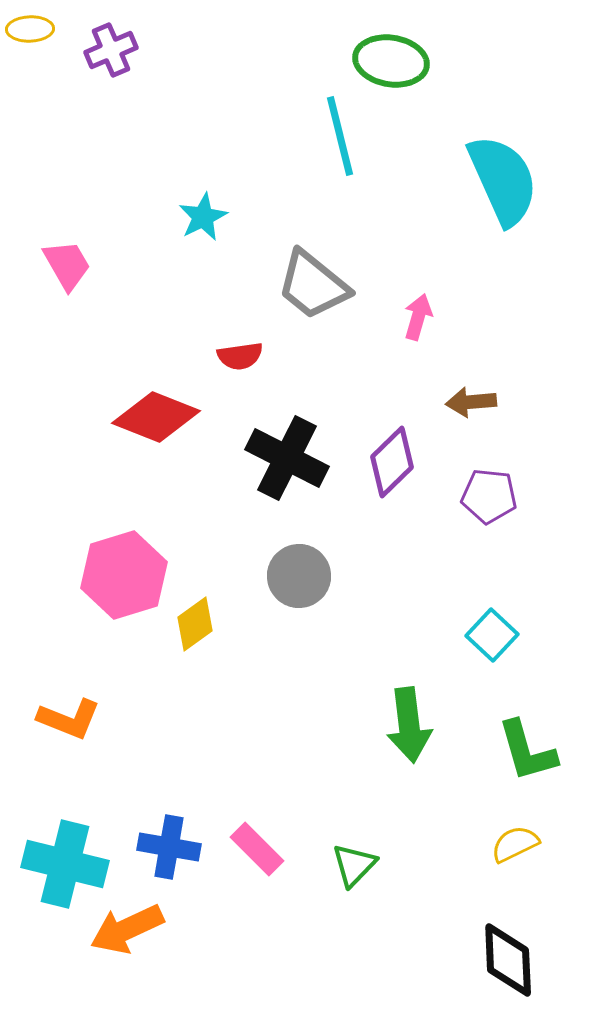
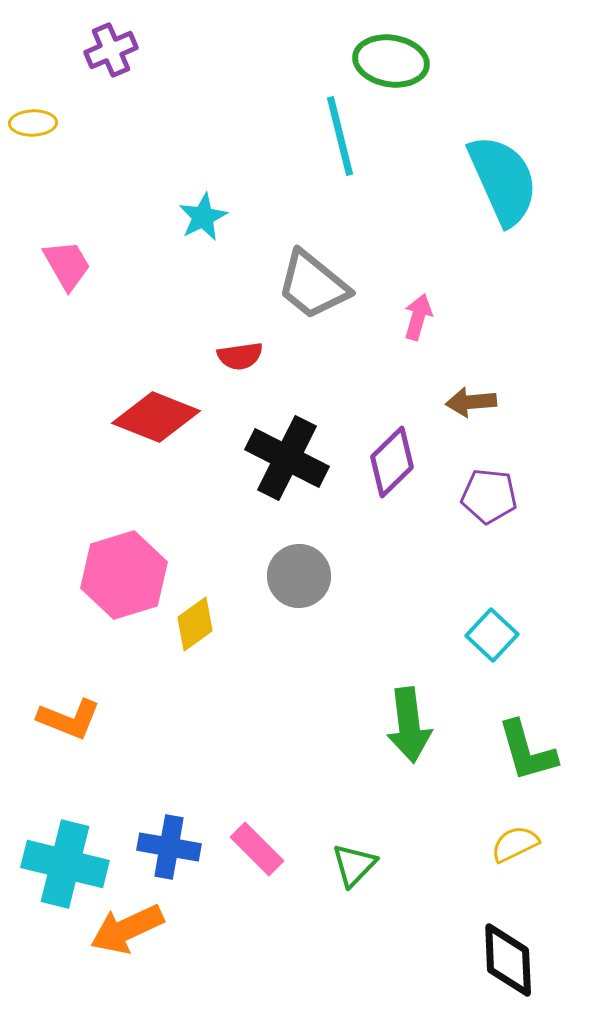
yellow ellipse: moved 3 px right, 94 px down
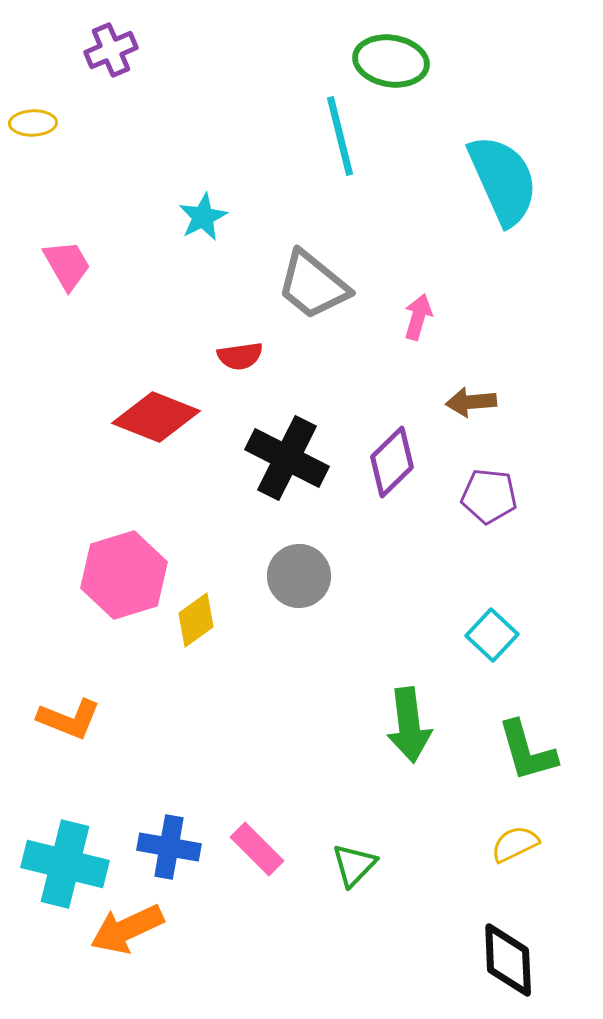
yellow diamond: moved 1 px right, 4 px up
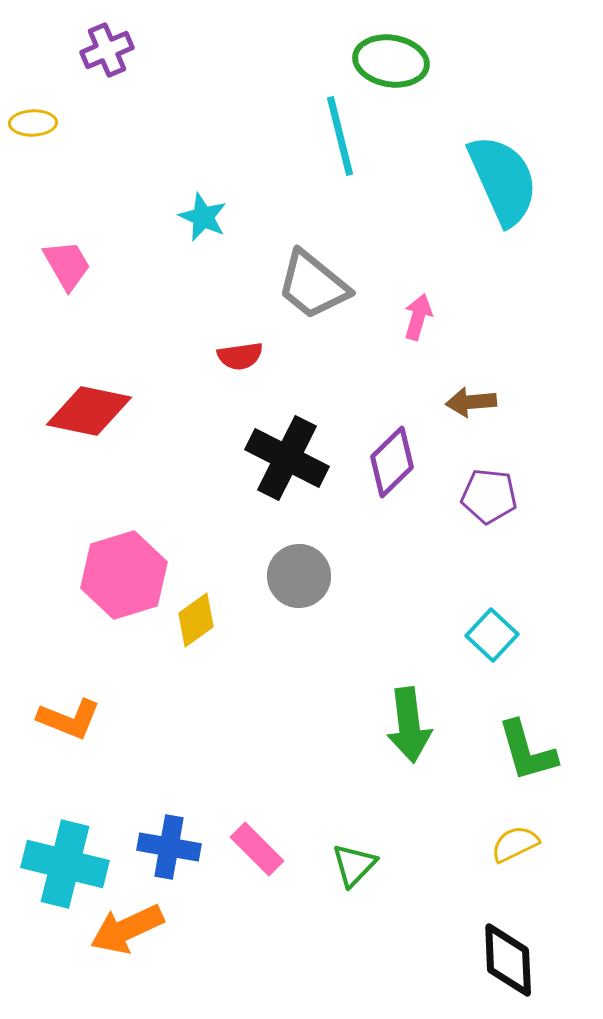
purple cross: moved 4 px left
cyan star: rotated 21 degrees counterclockwise
red diamond: moved 67 px left, 6 px up; rotated 10 degrees counterclockwise
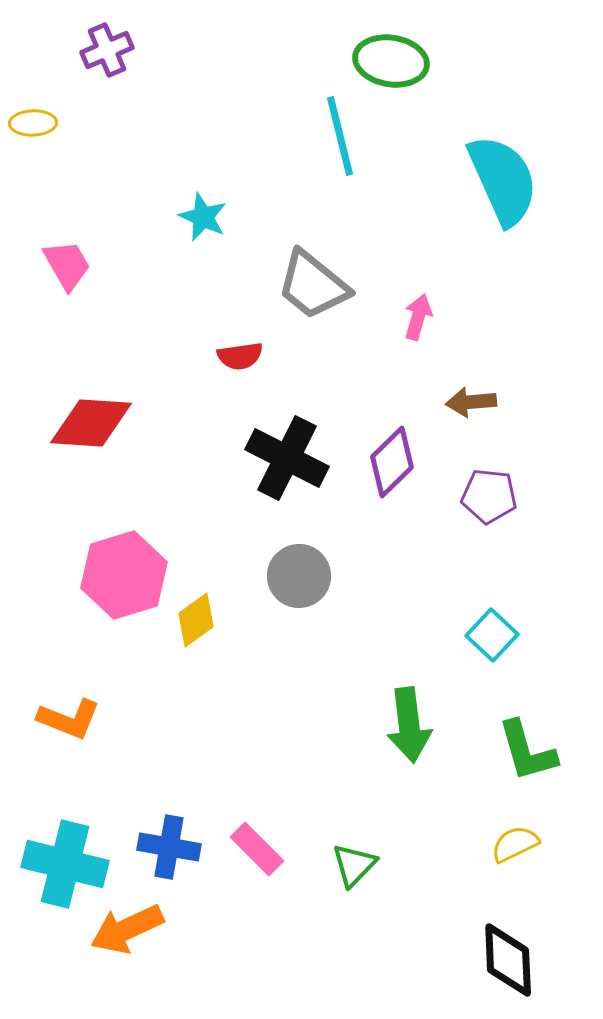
red diamond: moved 2 px right, 12 px down; rotated 8 degrees counterclockwise
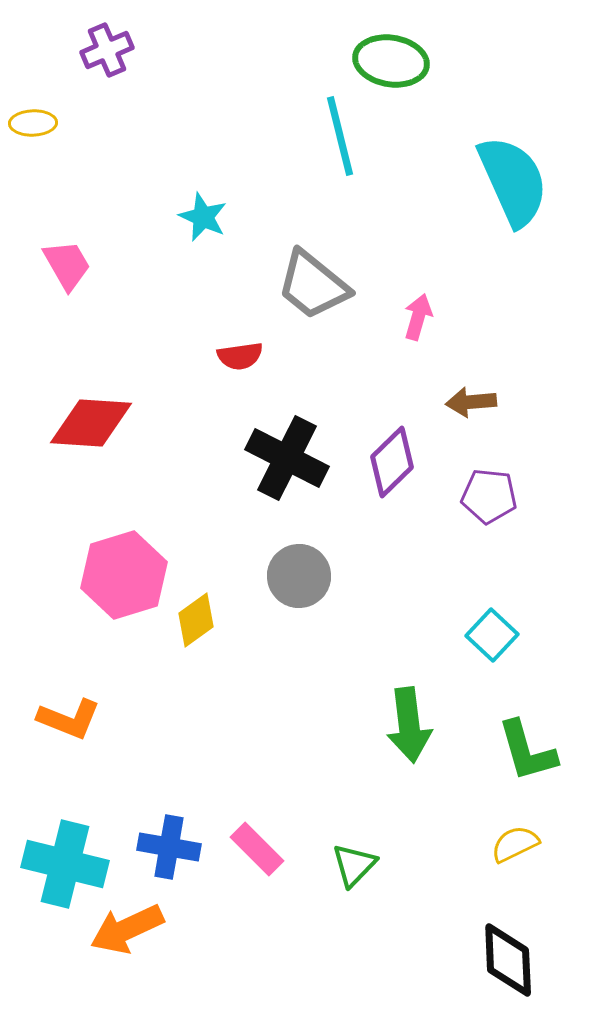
cyan semicircle: moved 10 px right, 1 px down
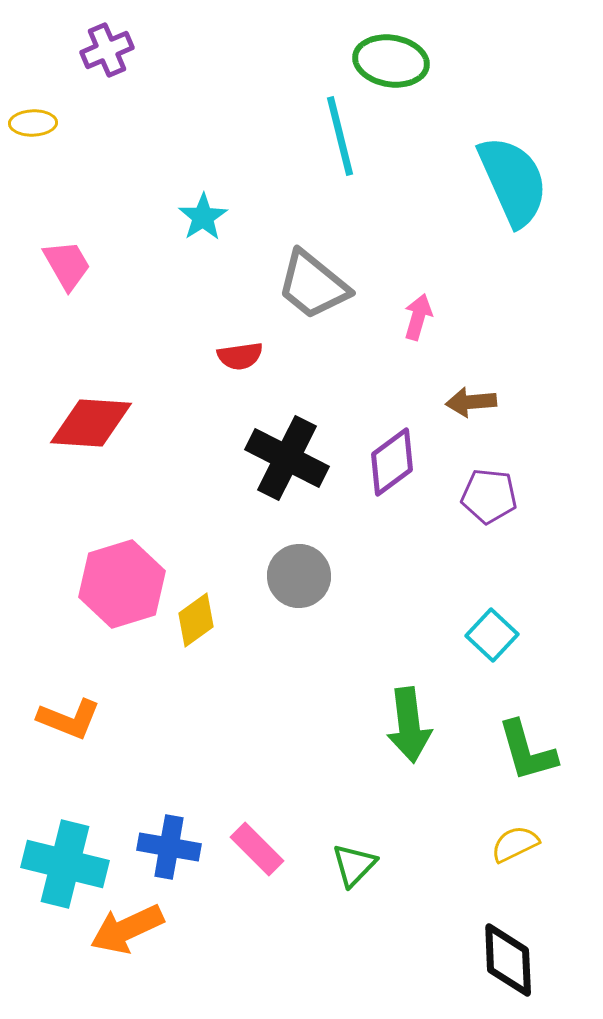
cyan star: rotated 15 degrees clockwise
purple diamond: rotated 8 degrees clockwise
pink hexagon: moved 2 px left, 9 px down
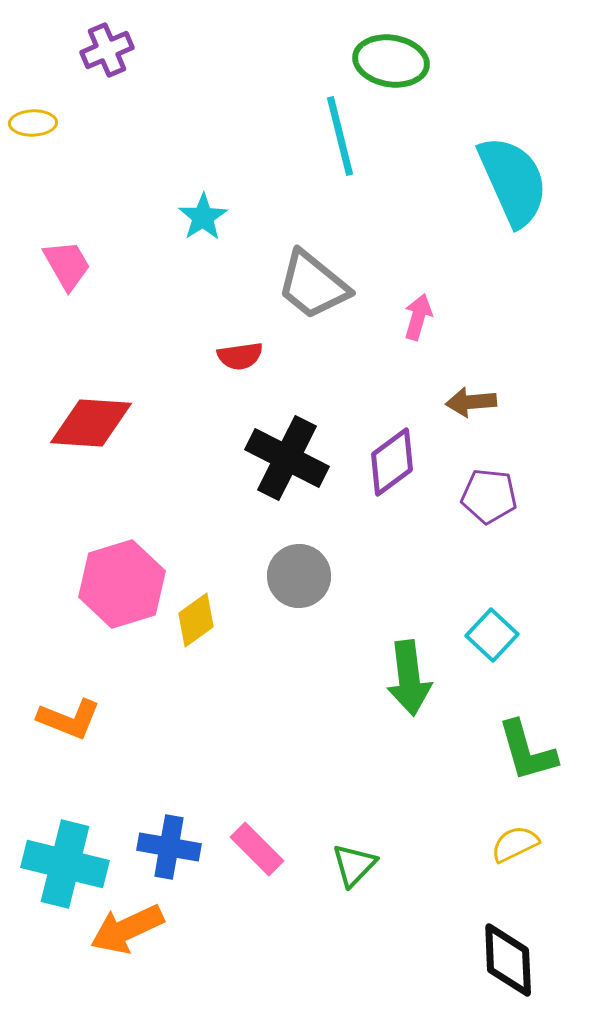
green arrow: moved 47 px up
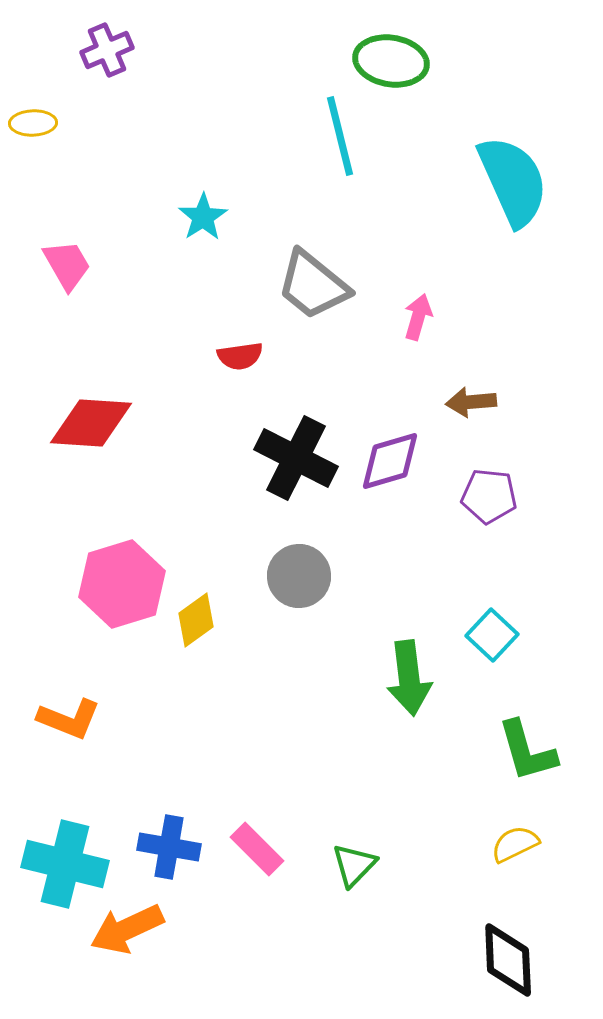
black cross: moved 9 px right
purple diamond: moved 2 px left, 1 px up; rotated 20 degrees clockwise
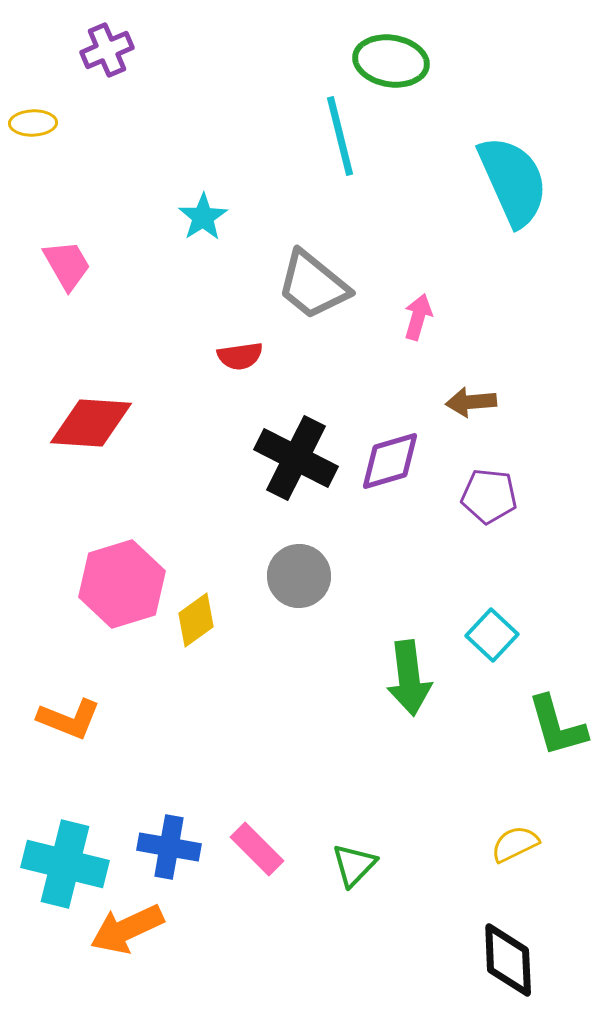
green L-shape: moved 30 px right, 25 px up
